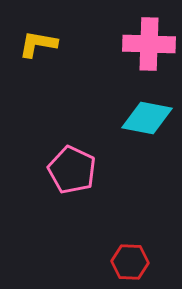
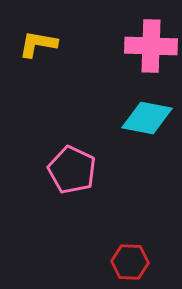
pink cross: moved 2 px right, 2 px down
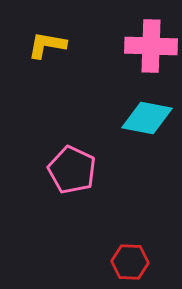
yellow L-shape: moved 9 px right, 1 px down
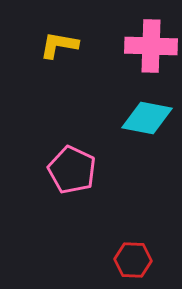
yellow L-shape: moved 12 px right
red hexagon: moved 3 px right, 2 px up
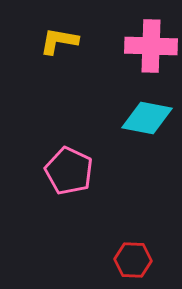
yellow L-shape: moved 4 px up
pink pentagon: moved 3 px left, 1 px down
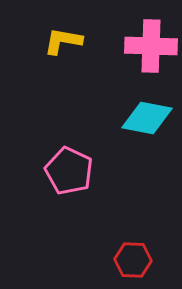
yellow L-shape: moved 4 px right
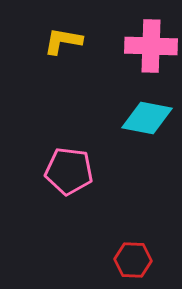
pink pentagon: rotated 18 degrees counterclockwise
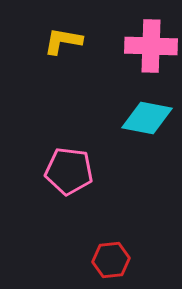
red hexagon: moved 22 px left; rotated 9 degrees counterclockwise
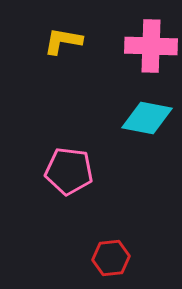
red hexagon: moved 2 px up
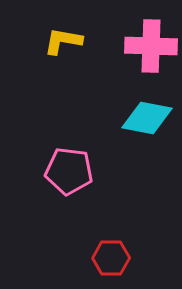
red hexagon: rotated 6 degrees clockwise
